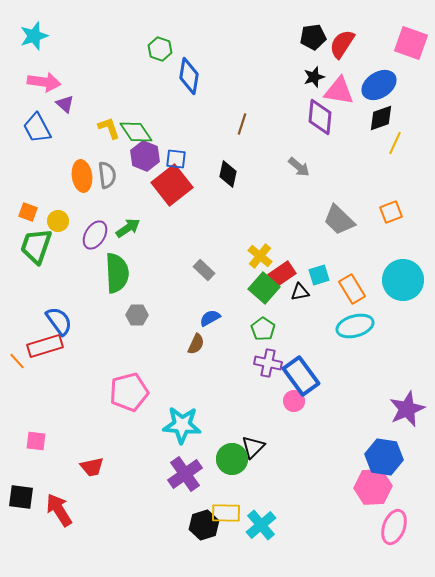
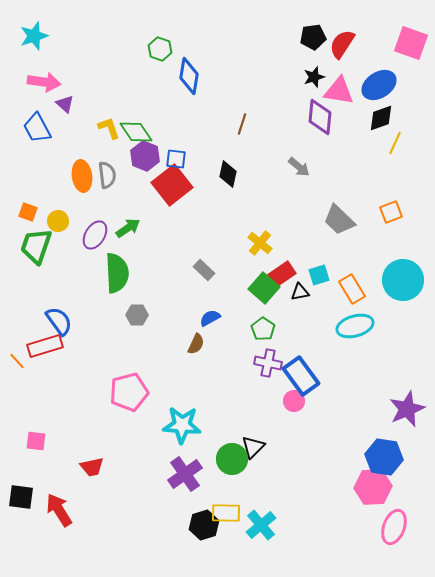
yellow cross at (260, 256): moved 13 px up
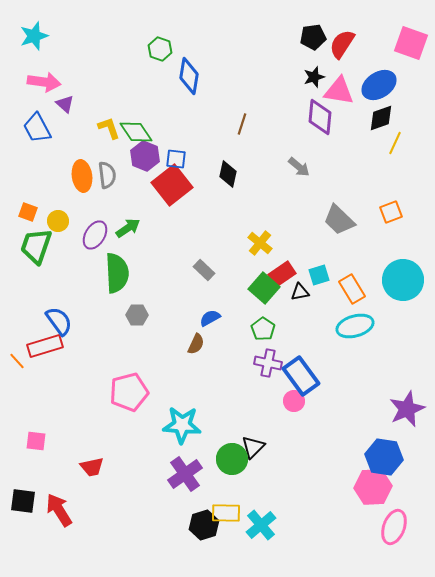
black square at (21, 497): moved 2 px right, 4 px down
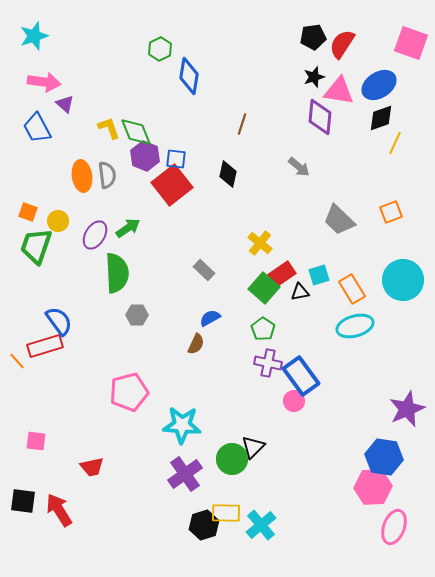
green hexagon at (160, 49): rotated 15 degrees clockwise
green diamond at (136, 132): rotated 12 degrees clockwise
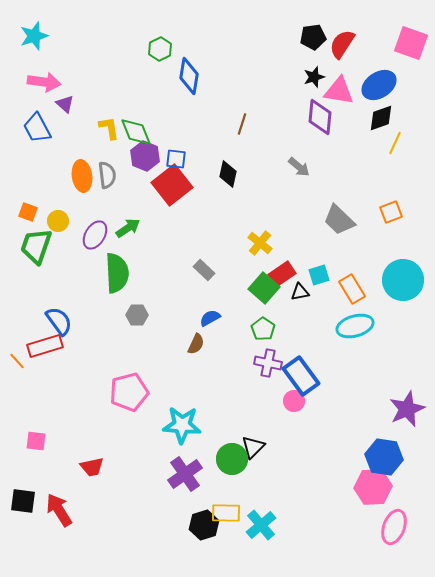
yellow L-shape at (109, 128): rotated 10 degrees clockwise
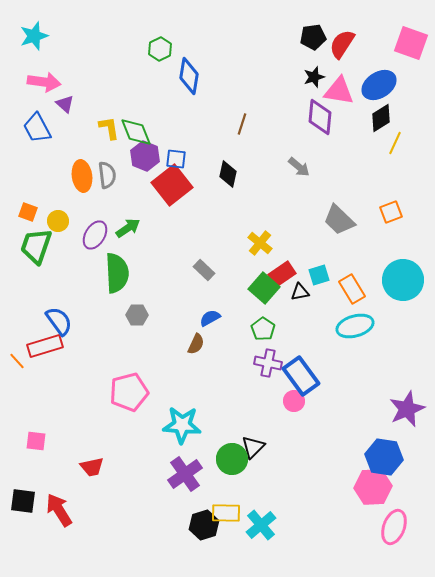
black diamond at (381, 118): rotated 12 degrees counterclockwise
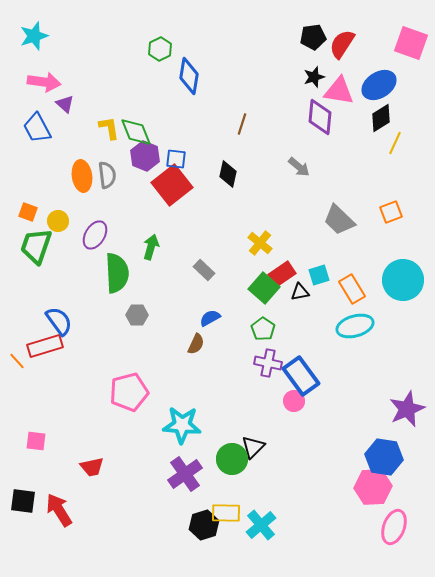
green arrow at (128, 228): moved 23 px right, 19 px down; rotated 40 degrees counterclockwise
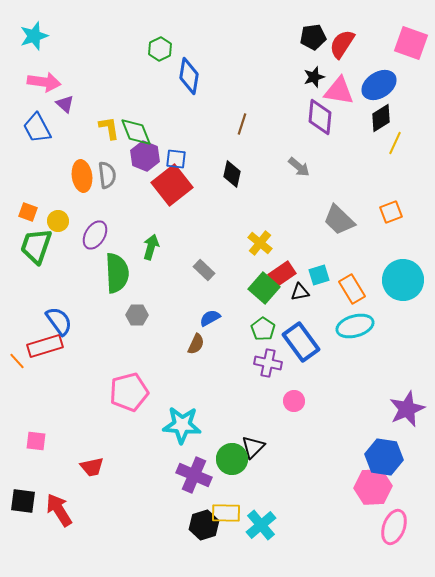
black diamond at (228, 174): moved 4 px right
blue rectangle at (301, 376): moved 34 px up
purple cross at (185, 474): moved 9 px right, 1 px down; rotated 32 degrees counterclockwise
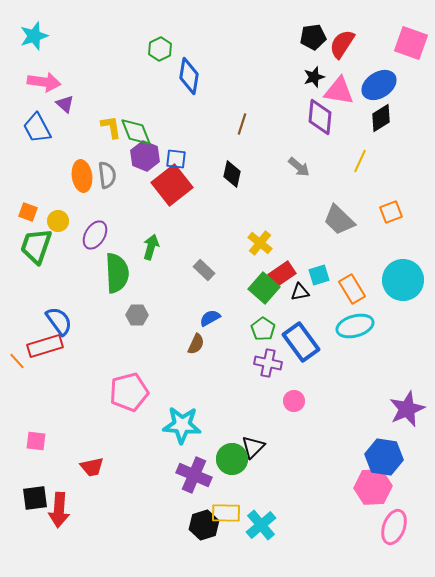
yellow L-shape at (109, 128): moved 2 px right, 1 px up
yellow line at (395, 143): moved 35 px left, 18 px down
black square at (23, 501): moved 12 px right, 3 px up; rotated 16 degrees counterclockwise
red arrow at (59, 510): rotated 144 degrees counterclockwise
